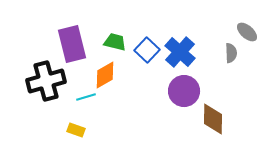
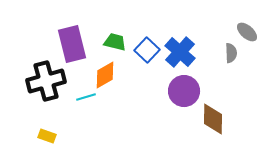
yellow rectangle: moved 29 px left, 6 px down
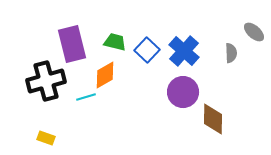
gray ellipse: moved 7 px right
blue cross: moved 4 px right, 1 px up
purple circle: moved 1 px left, 1 px down
yellow rectangle: moved 1 px left, 2 px down
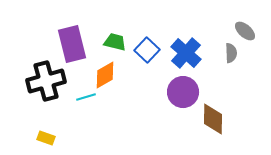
gray ellipse: moved 9 px left, 1 px up
blue cross: moved 2 px right, 2 px down
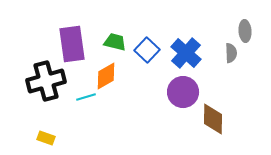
gray ellipse: rotated 45 degrees clockwise
purple rectangle: rotated 6 degrees clockwise
orange diamond: moved 1 px right, 1 px down
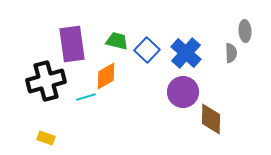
green trapezoid: moved 2 px right, 1 px up
brown diamond: moved 2 px left
